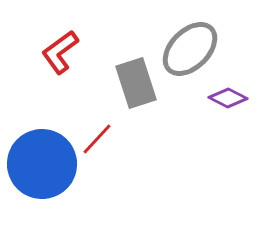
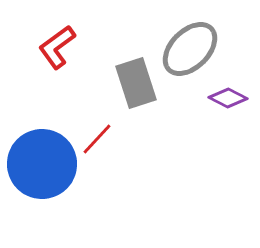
red L-shape: moved 3 px left, 5 px up
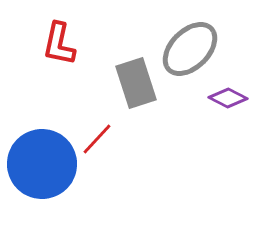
red L-shape: moved 2 px right, 3 px up; rotated 42 degrees counterclockwise
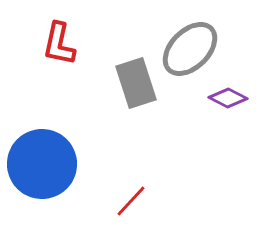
red line: moved 34 px right, 62 px down
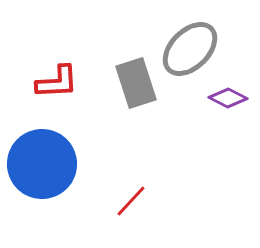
red L-shape: moved 2 px left, 38 px down; rotated 105 degrees counterclockwise
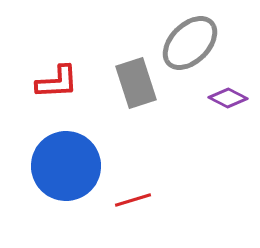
gray ellipse: moved 6 px up
blue circle: moved 24 px right, 2 px down
red line: moved 2 px right, 1 px up; rotated 30 degrees clockwise
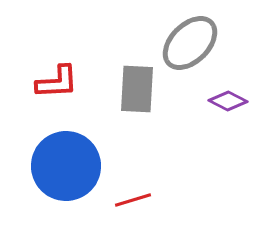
gray rectangle: moved 1 px right, 6 px down; rotated 21 degrees clockwise
purple diamond: moved 3 px down
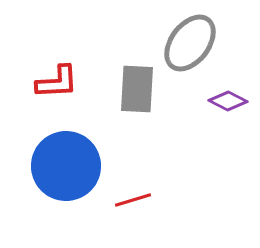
gray ellipse: rotated 8 degrees counterclockwise
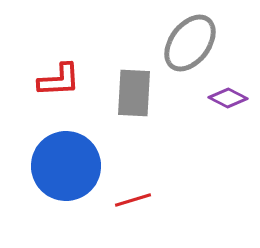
red L-shape: moved 2 px right, 2 px up
gray rectangle: moved 3 px left, 4 px down
purple diamond: moved 3 px up
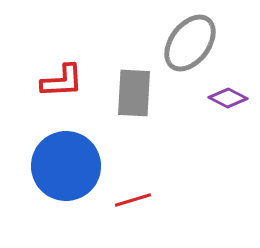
red L-shape: moved 3 px right, 1 px down
